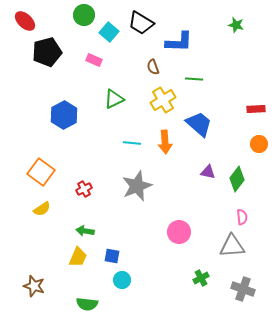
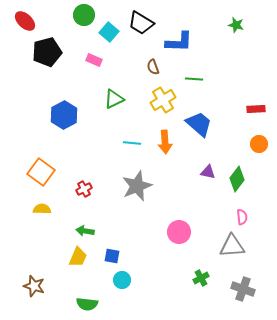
yellow semicircle: rotated 144 degrees counterclockwise
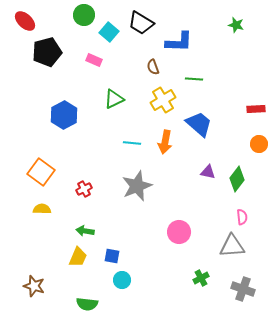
orange arrow: rotated 15 degrees clockwise
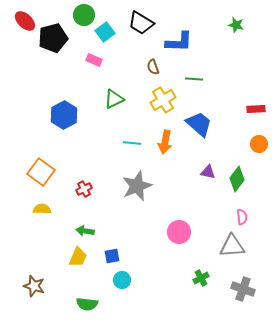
cyan square: moved 4 px left; rotated 12 degrees clockwise
black pentagon: moved 6 px right, 14 px up
blue square: rotated 21 degrees counterclockwise
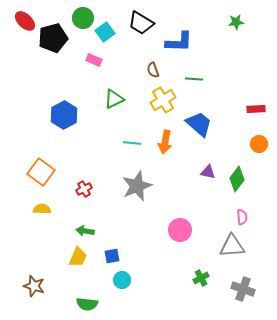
green circle: moved 1 px left, 3 px down
green star: moved 3 px up; rotated 21 degrees counterclockwise
brown semicircle: moved 3 px down
pink circle: moved 1 px right, 2 px up
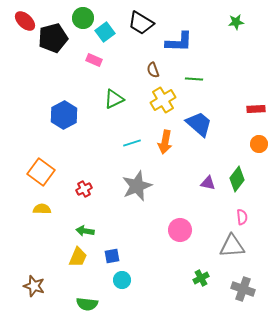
cyan line: rotated 24 degrees counterclockwise
purple triangle: moved 11 px down
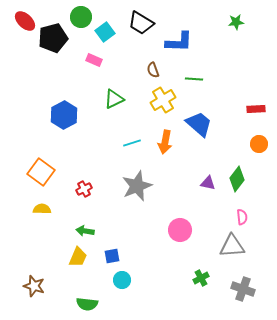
green circle: moved 2 px left, 1 px up
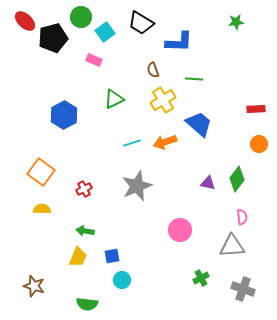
orange arrow: rotated 60 degrees clockwise
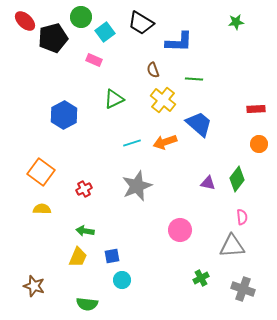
yellow cross: rotated 20 degrees counterclockwise
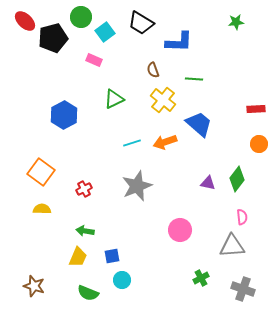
green semicircle: moved 1 px right, 11 px up; rotated 15 degrees clockwise
